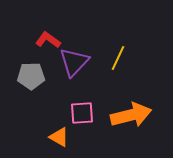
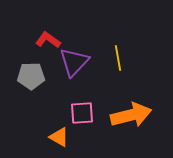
yellow line: rotated 35 degrees counterclockwise
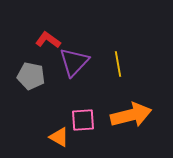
yellow line: moved 6 px down
gray pentagon: rotated 12 degrees clockwise
pink square: moved 1 px right, 7 px down
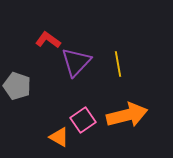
purple triangle: moved 2 px right
gray pentagon: moved 14 px left, 10 px down; rotated 8 degrees clockwise
orange arrow: moved 4 px left
pink square: rotated 30 degrees counterclockwise
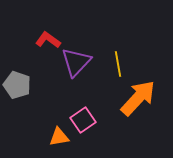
gray pentagon: moved 1 px up
orange arrow: moved 11 px right, 17 px up; rotated 33 degrees counterclockwise
orange triangle: rotated 40 degrees counterclockwise
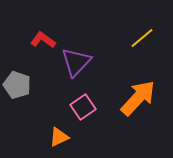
red L-shape: moved 5 px left
yellow line: moved 24 px right, 26 px up; rotated 60 degrees clockwise
pink square: moved 13 px up
orange triangle: rotated 15 degrees counterclockwise
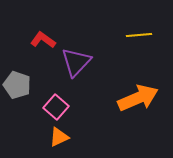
yellow line: moved 3 px left, 3 px up; rotated 35 degrees clockwise
orange arrow: rotated 24 degrees clockwise
pink square: moved 27 px left; rotated 15 degrees counterclockwise
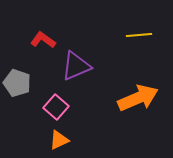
purple triangle: moved 4 px down; rotated 24 degrees clockwise
gray pentagon: moved 2 px up
orange triangle: moved 3 px down
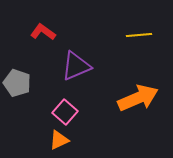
red L-shape: moved 8 px up
pink square: moved 9 px right, 5 px down
